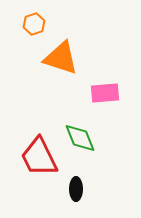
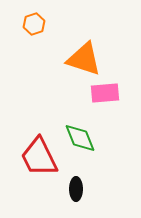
orange triangle: moved 23 px right, 1 px down
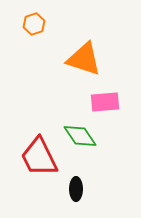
pink rectangle: moved 9 px down
green diamond: moved 2 px up; rotated 12 degrees counterclockwise
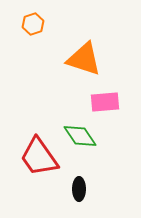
orange hexagon: moved 1 px left
red trapezoid: rotated 9 degrees counterclockwise
black ellipse: moved 3 px right
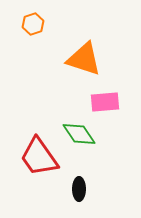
green diamond: moved 1 px left, 2 px up
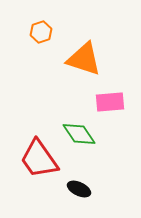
orange hexagon: moved 8 px right, 8 px down
pink rectangle: moved 5 px right
red trapezoid: moved 2 px down
black ellipse: rotated 65 degrees counterclockwise
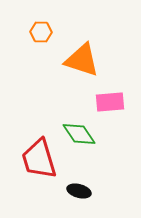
orange hexagon: rotated 20 degrees clockwise
orange triangle: moved 2 px left, 1 px down
red trapezoid: rotated 18 degrees clockwise
black ellipse: moved 2 px down; rotated 10 degrees counterclockwise
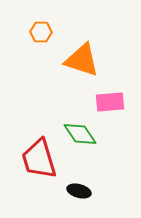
green diamond: moved 1 px right
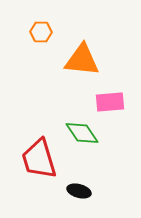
orange triangle: rotated 12 degrees counterclockwise
green diamond: moved 2 px right, 1 px up
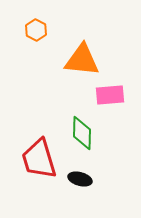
orange hexagon: moved 5 px left, 2 px up; rotated 25 degrees clockwise
pink rectangle: moved 7 px up
green diamond: rotated 36 degrees clockwise
black ellipse: moved 1 px right, 12 px up
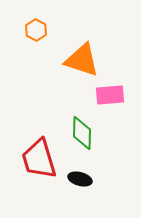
orange triangle: rotated 12 degrees clockwise
